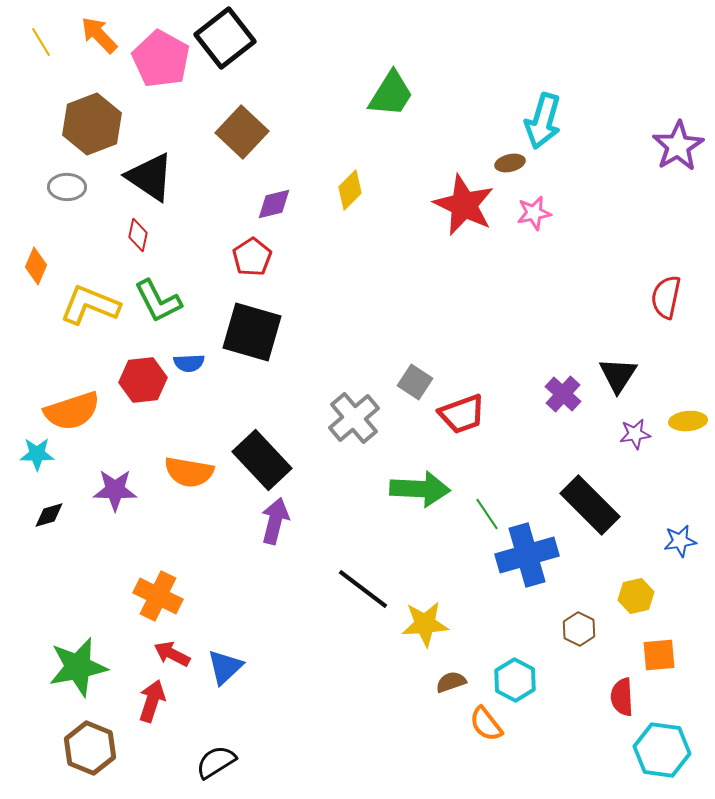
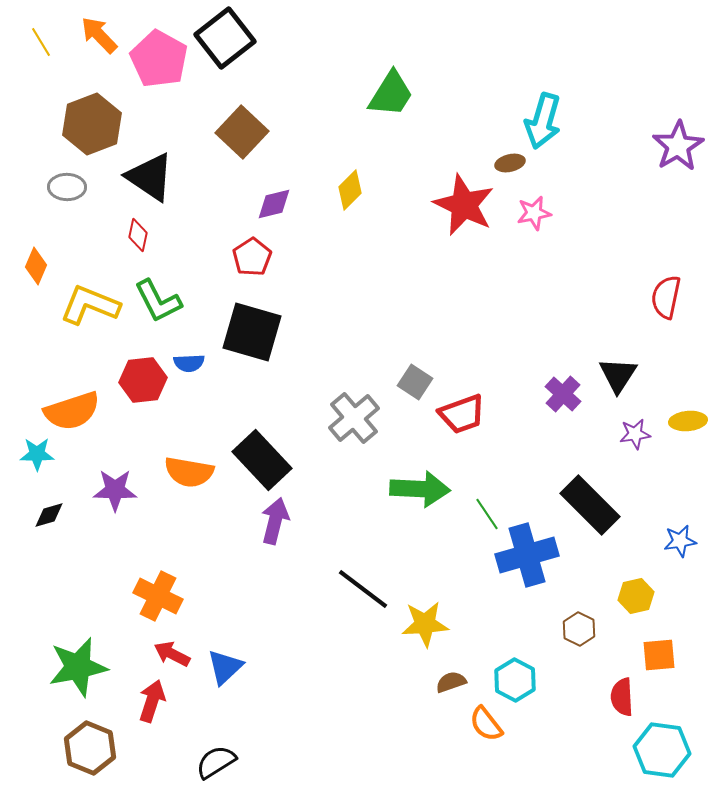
pink pentagon at (161, 59): moved 2 px left
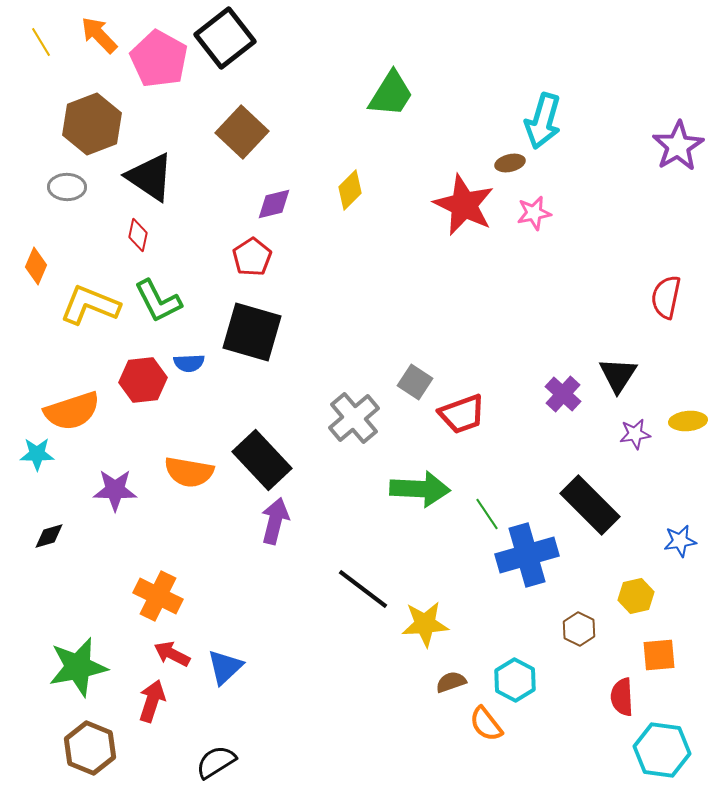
black diamond at (49, 515): moved 21 px down
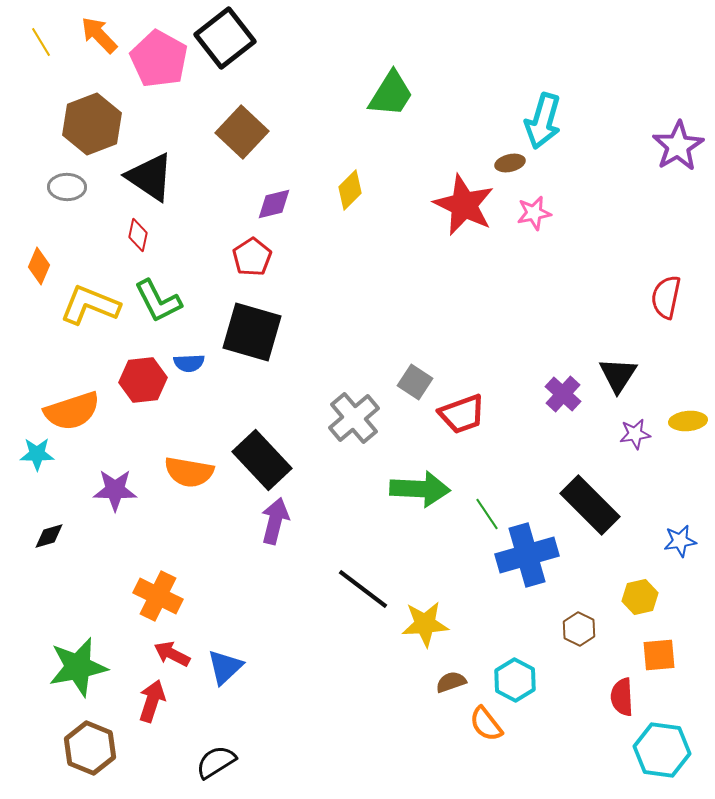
orange diamond at (36, 266): moved 3 px right
yellow hexagon at (636, 596): moved 4 px right, 1 px down
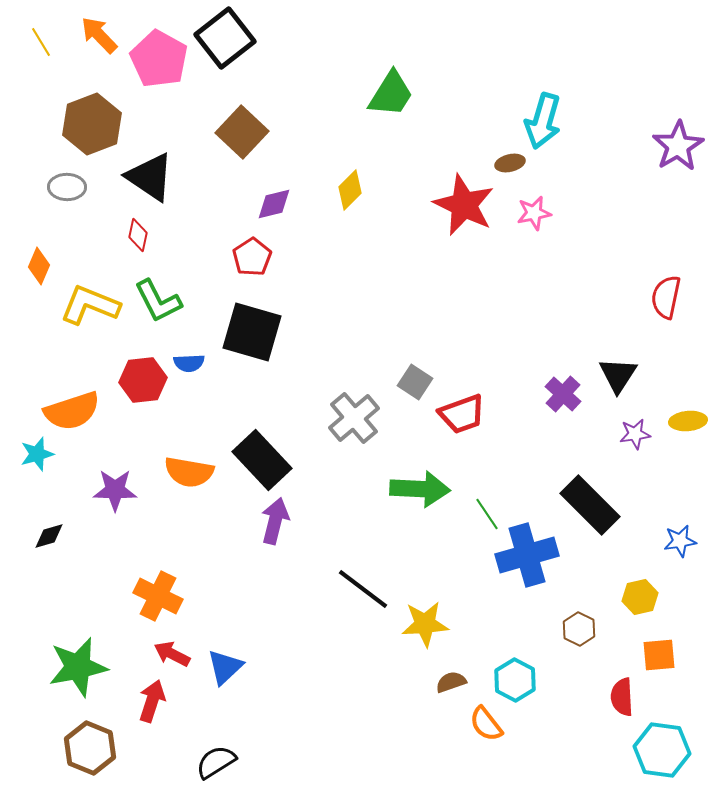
cyan star at (37, 454): rotated 16 degrees counterclockwise
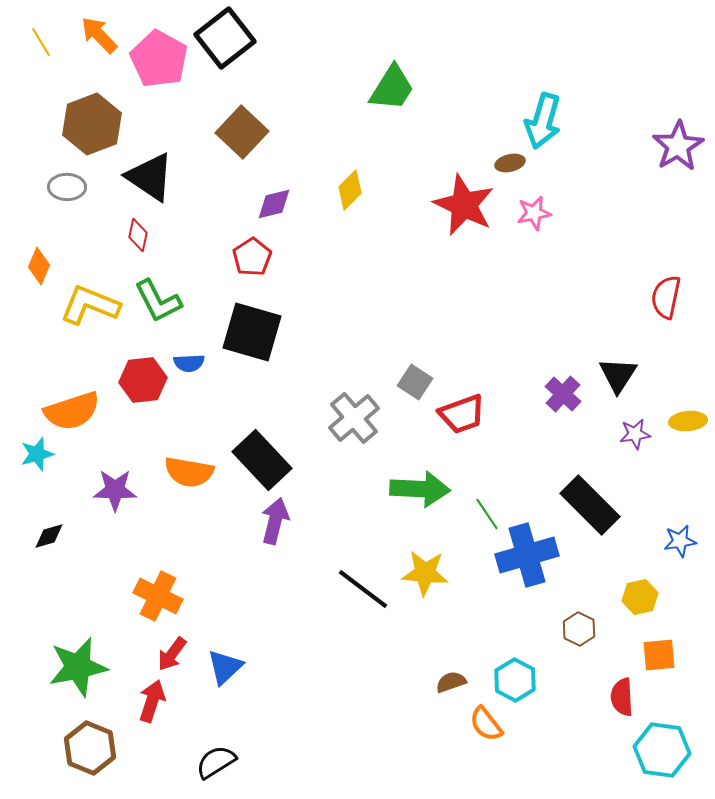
green trapezoid at (391, 94): moved 1 px right, 6 px up
yellow star at (425, 624): moved 51 px up; rotated 9 degrees clockwise
red arrow at (172, 654): rotated 81 degrees counterclockwise
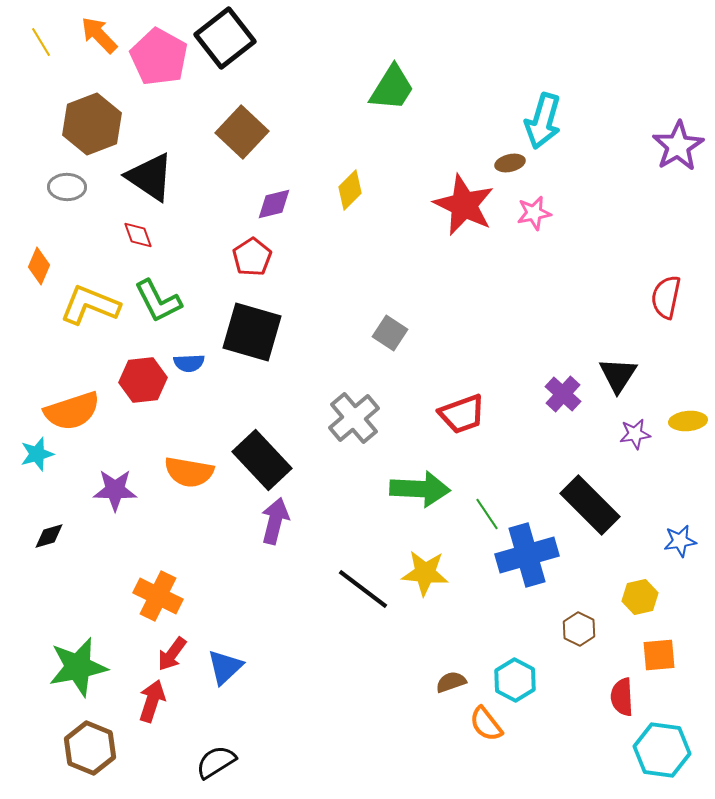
pink pentagon at (159, 59): moved 2 px up
red diamond at (138, 235): rotated 32 degrees counterclockwise
gray square at (415, 382): moved 25 px left, 49 px up
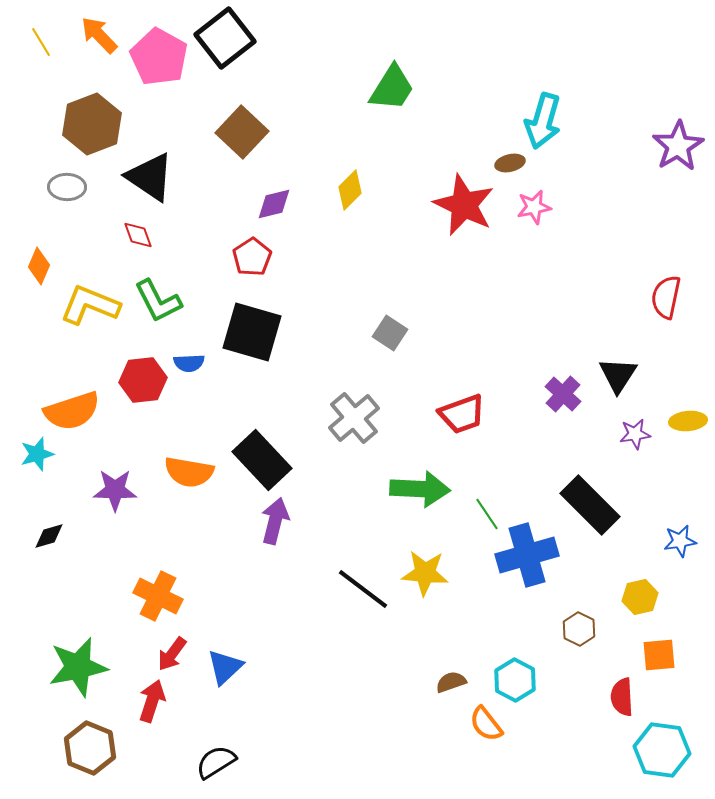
pink star at (534, 213): moved 6 px up
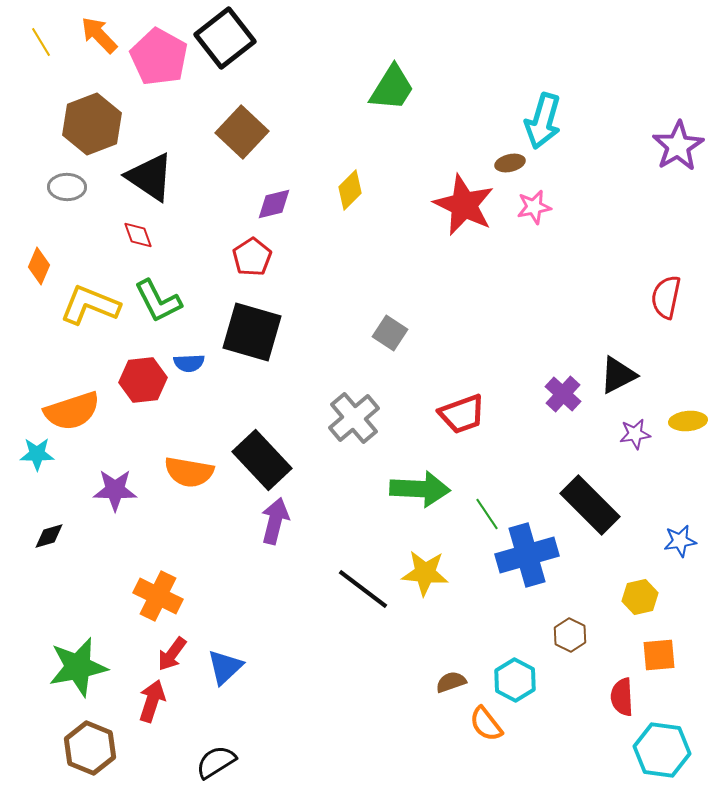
black triangle at (618, 375): rotated 30 degrees clockwise
cyan star at (37, 454): rotated 16 degrees clockwise
brown hexagon at (579, 629): moved 9 px left, 6 px down
